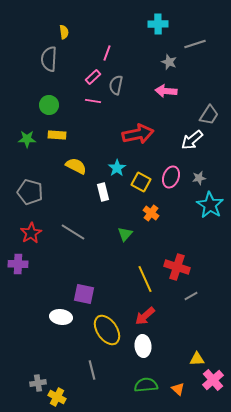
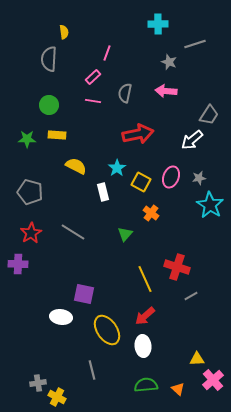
gray semicircle at (116, 85): moved 9 px right, 8 px down
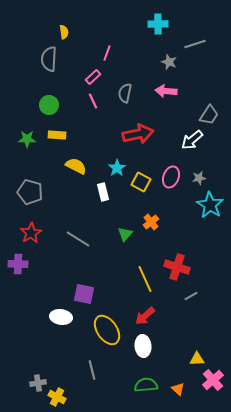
pink line at (93, 101): rotated 56 degrees clockwise
orange cross at (151, 213): moved 9 px down; rotated 14 degrees clockwise
gray line at (73, 232): moved 5 px right, 7 px down
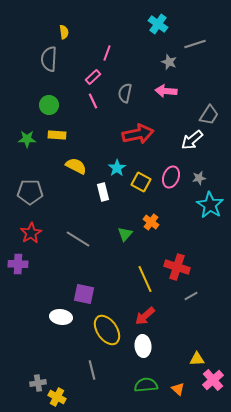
cyan cross at (158, 24): rotated 36 degrees clockwise
gray pentagon at (30, 192): rotated 15 degrees counterclockwise
orange cross at (151, 222): rotated 14 degrees counterclockwise
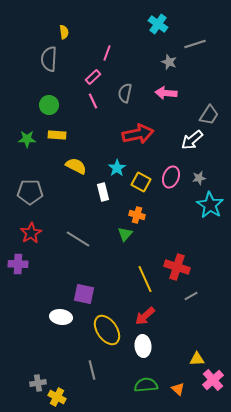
pink arrow at (166, 91): moved 2 px down
orange cross at (151, 222): moved 14 px left, 7 px up; rotated 21 degrees counterclockwise
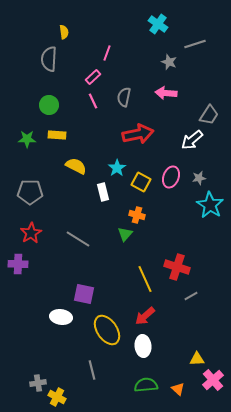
gray semicircle at (125, 93): moved 1 px left, 4 px down
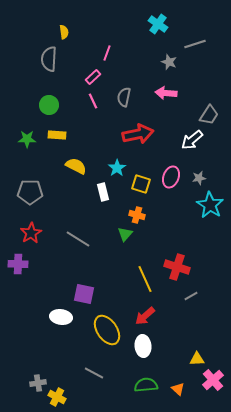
yellow square at (141, 182): moved 2 px down; rotated 12 degrees counterclockwise
gray line at (92, 370): moved 2 px right, 3 px down; rotated 48 degrees counterclockwise
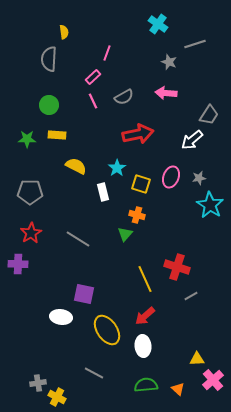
gray semicircle at (124, 97): rotated 132 degrees counterclockwise
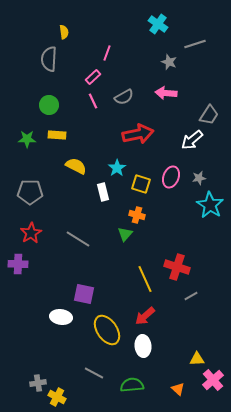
green semicircle at (146, 385): moved 14 px left
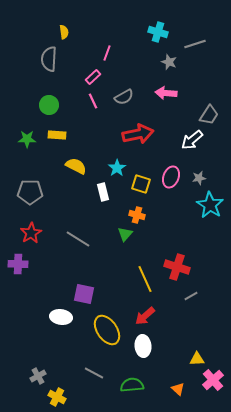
cyan cross at (158, 24): moved 8 px down; rotated 18 degrees counterclockwise
gray cross at (38, 383): moved 7 px up; rotated 21 degrees counterclockwise
